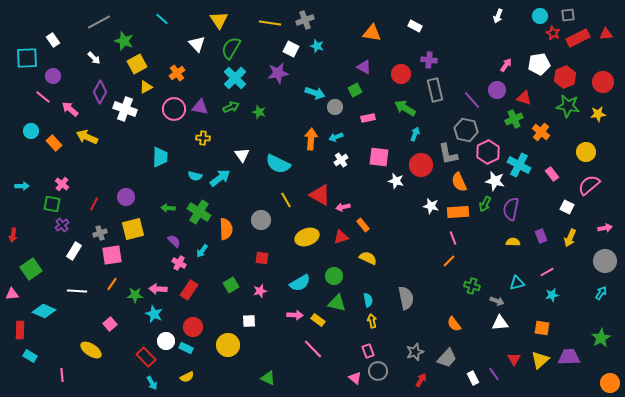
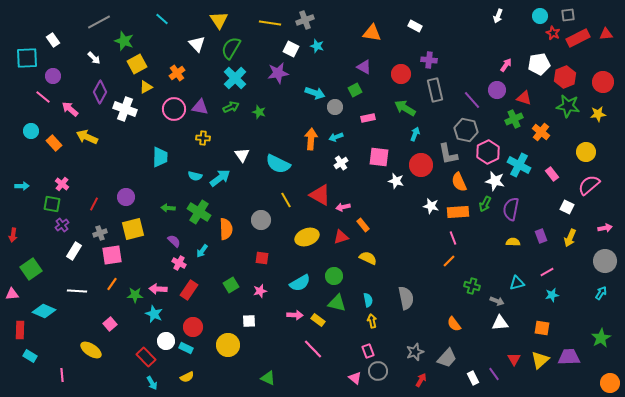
white cross at (341, 160): moved 3 px down
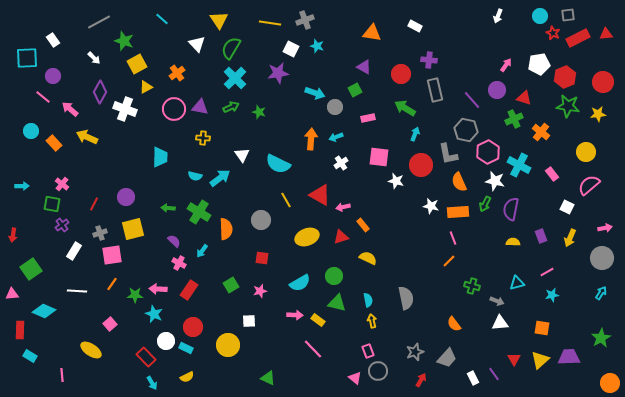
gray circle at (605, 261): moved 3 px left, 3 px up
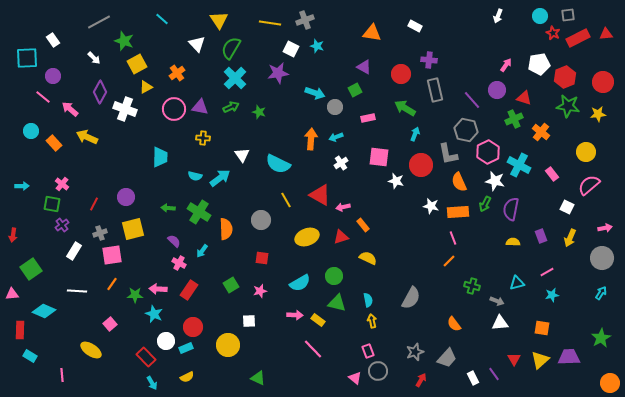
gray semicircle at (406, 298): moved 5 px right; rotated 40 degrees clockwise
cyan rectangle at (186, 348): rotated 48 degrees counterclockwise
green triangle at (268, 378): moved 10 px left
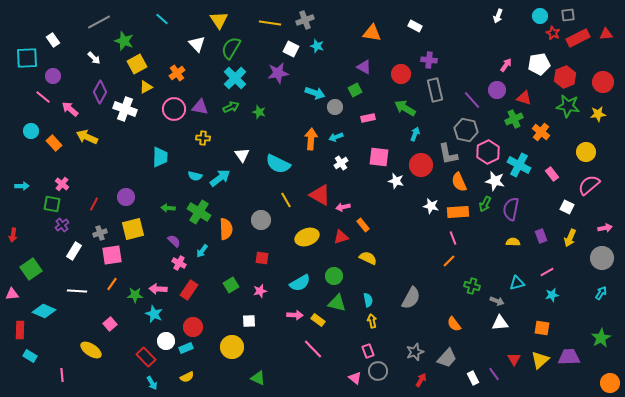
yellow circle at (228, 345): moved 4 px right, 2 px down
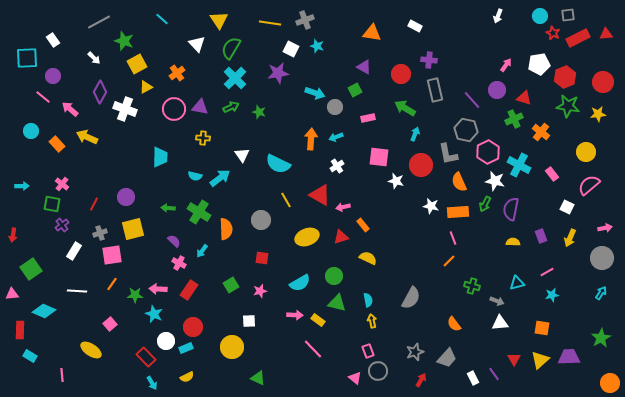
orange rectangle at (54, 143): moved 3 px right, 1 px down
white cross at (341, 163): moved 4 px left, 3 px down
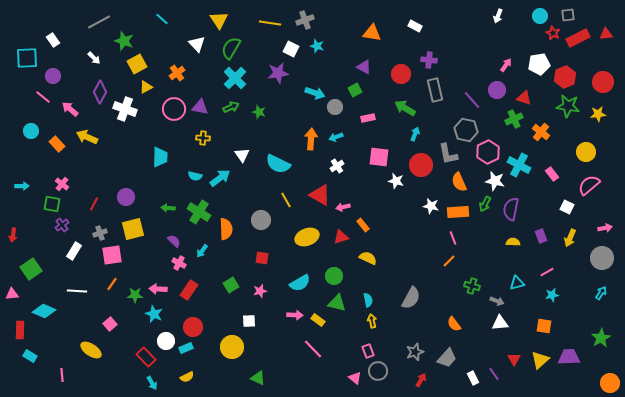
orange square at (542, 328): moved 2 px right, 2 px up
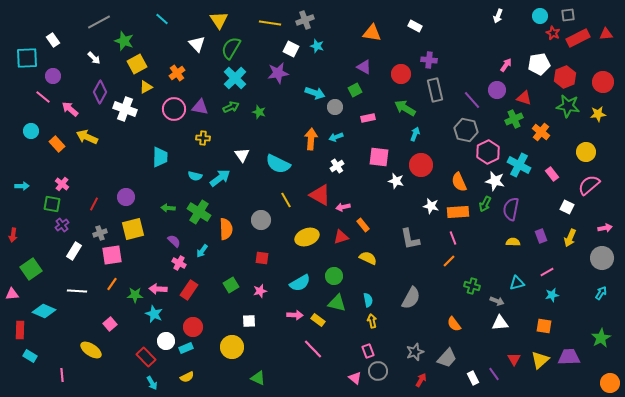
gray L-shape at (448, 154): moved 38 px left, 85 px down
